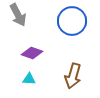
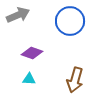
gray arrow: rotated 85 degrees counterclockwise
blue circle: moved 2 px left
brown arrow: moved 2 px right, 4 px down
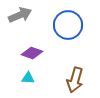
gray arrow: moved 2 px right
blue circle: moved 2 px left, 4 px down
cyan triangle: moved 1 px left, 1 px up
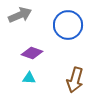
cyan triangle: moved 1 px right
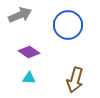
purple diamond: moved 3 px left, 1 px up; rotated 15 degrees clockwise
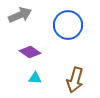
purple diamond: moved 1 px right
cyan triangle: moved 6 px right
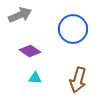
blue circle: moved 5 px right, 4 px down
purple diamond: moved 1 px up
brown arrow: moved 3 px right
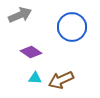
blue circle: moved 1 px left, 2 px up
purple diamond: moved 1 px right, 1 px down
brown arrow: moved 17 px left; rotated 50 degrees clockwise
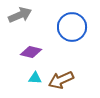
purple diamond: rotated 20 degrees counterclockwise
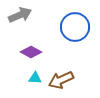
blue circle: moved 3 px right
purple diamond: rotated 15 degrees clockwise
